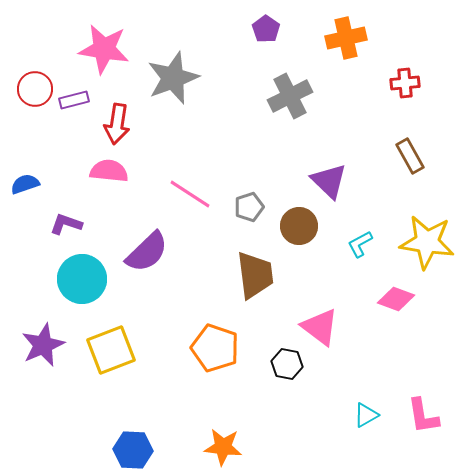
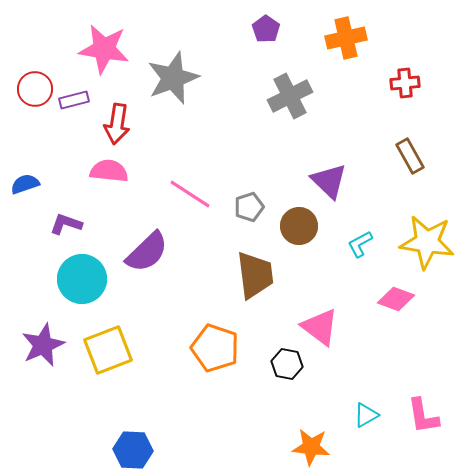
yellow square: moved 3 px left
orange star: moved 88 px right
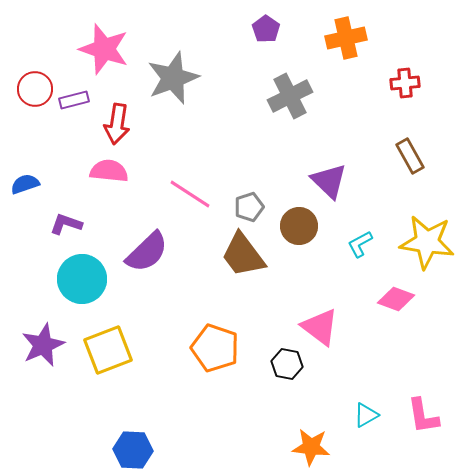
pink star: rotated 9 degrees clockwise
brown trapezoid: moved 12 px left, 20 px up; rotated 150 degrees clockwise
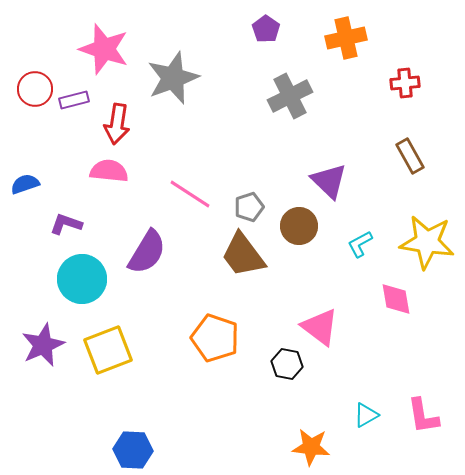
purple semicircle: rotated 15 degrees counterclockwise
pink diamond: rotated 60 degrees clockwise
orange pentagon: moved 10 px up
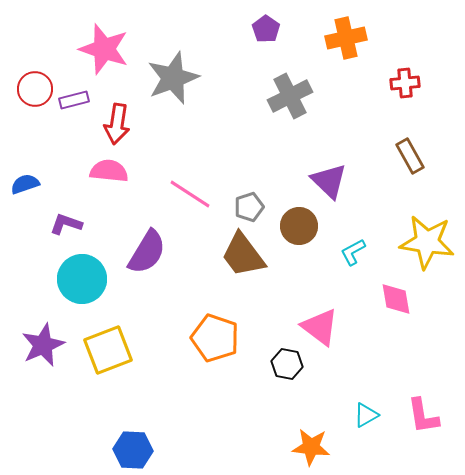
cyan L-shape: moved 7 px left, 8 px down
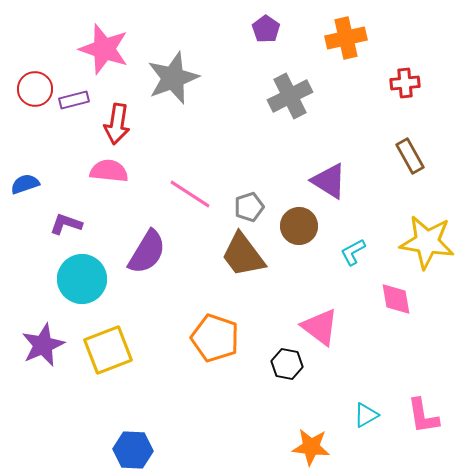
purple triangle: rotated 12 degrees counterclockwise
